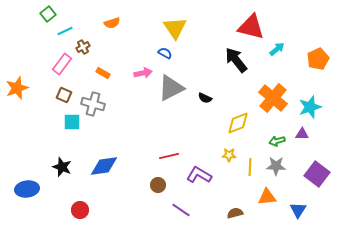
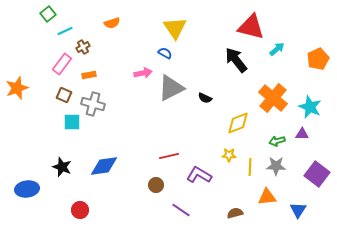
orange rectangle: moved 14 px left, 2 px down; rotated 40 degrees counterclockwise
cyan star: rotated 30 degrees counterclockwise
brown circle: moved 2 px left
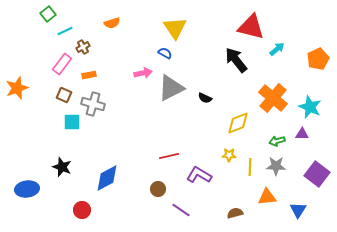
blue diamond: moved 3 px right, 12 px down; rotated 20 degrees counterclockwise
brown circle: moved 2 px right, 4 px down
red circle: moved 2 px right
